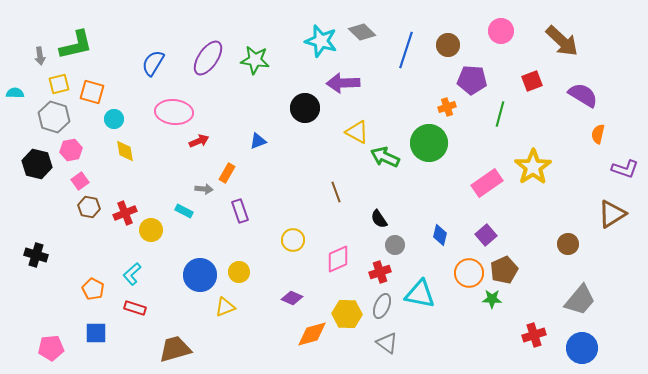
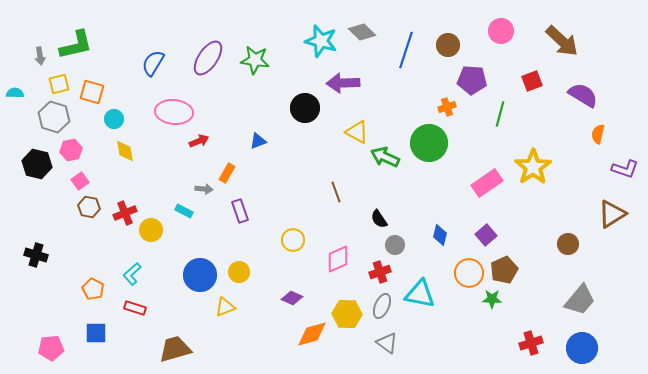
red cross at (534, 335): moved 3 px left, 8 px down
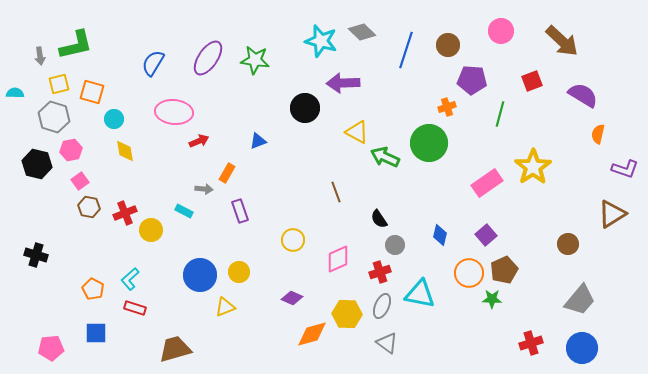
cyan L-shape at (132, 274): moved 2 px left, 5 px down
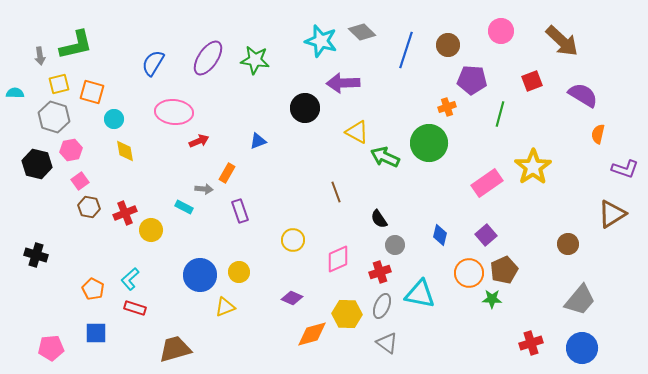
cyan rectangle at (184, 211): moved 4 px up
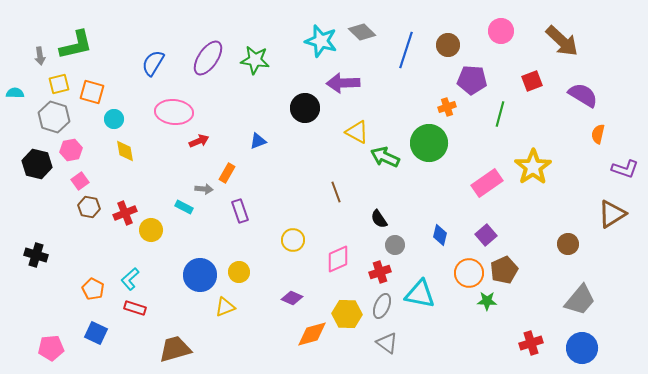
green star at (492, 299): moved 5 px left, 2 px down
blue square at (96, 333): rotated 25 degrees clockwise
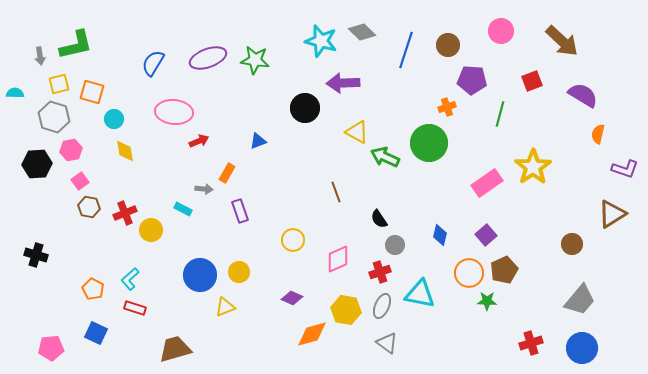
purple ellipse at (208, 58): rotated 36 degrees clockwise
black hexagon at (37, 164): rotated 16 degrees counterclockwise
cyan rectangle at (184, 207): moved 1 px left, 2 px down
brown circle at (568, 244): moved 4 px right
yellow hexagon at (347, 314): moved 1 px left, 4 px up; rotated 8 degrees clockwise
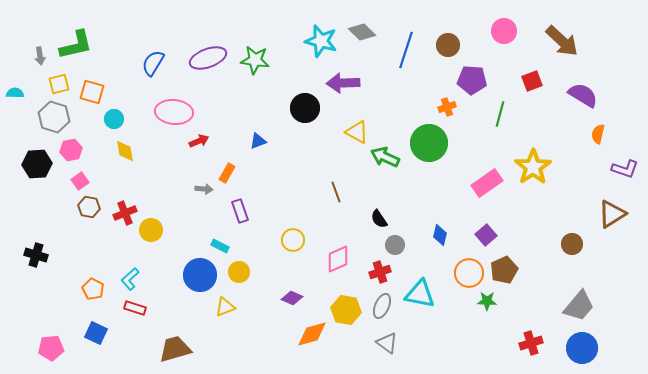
pink circle at (501, 31): moved 3 px right
cyan rectangle at (183, 209): moved 37 px right, 37 px down
gray trapezoid at (580, 300): moved 1 px left, 6 px down
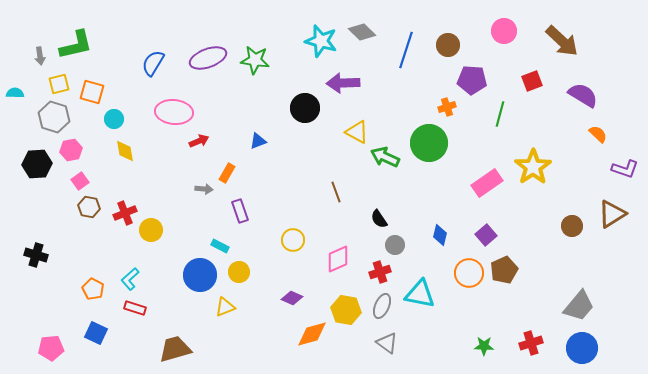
orange semicircle at (598, 134): rotated 120 degrees clockwise
brown circle at (572, 244): moved 18 px up
green star at (487, 301): moved 3 px left, 45 px down
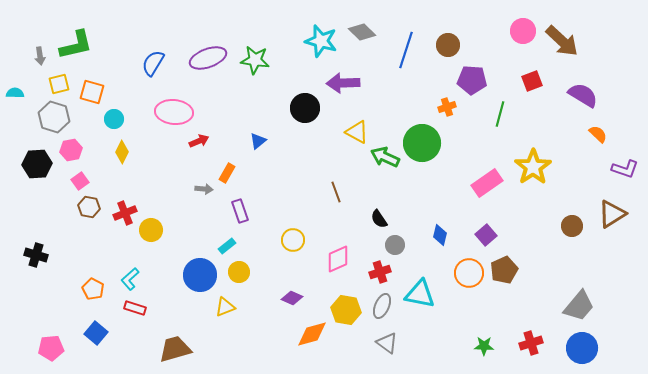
pink circle at (504, 31): moved 19 px right
blue triangle at (258, 141): rotated 18 degrees counterclockwise
green circle at (429, 143): moved 7 px left
yellow diamond at (125, 151): moved 3 px left, 1 px down; rotated 35 degrees clockwise
cyan rectangle at (220, 246): moved 7 px right; rotated 66 degrees counterclockwise
blue square at (96, 333): rotated 15 degrees clockwise
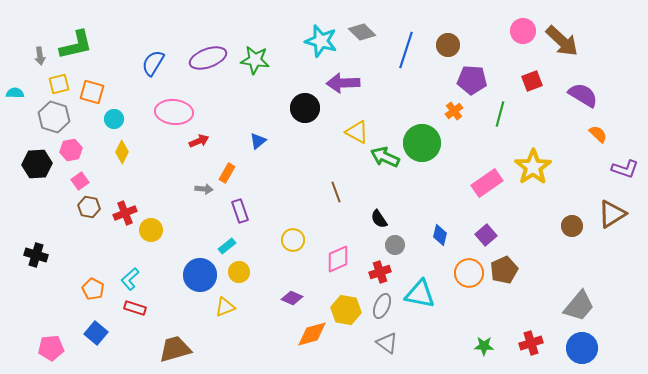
orange cross at (447, 107): moved 7 px right, 4 px down; rotated 18 degrees counterclockwise
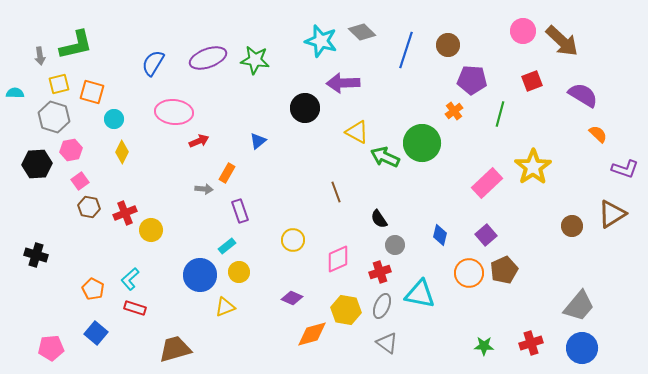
pink rectangle at (487, 183): rotated 8 degrees counterclockwise
